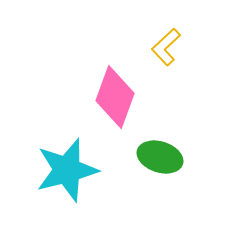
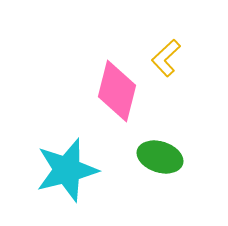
yellow L-shape: moved 11 px down
pink diamond: moved 2 px right, 6 px up; rotated 6 degrees counterclockwise
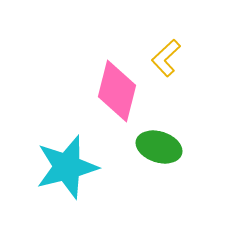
green ellipse: moved 1 px left, 10 px up
cyan star: moved 3 px up
